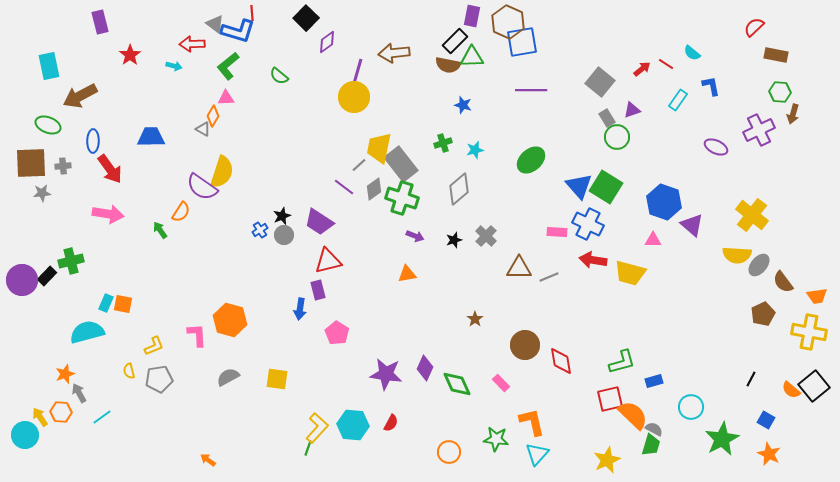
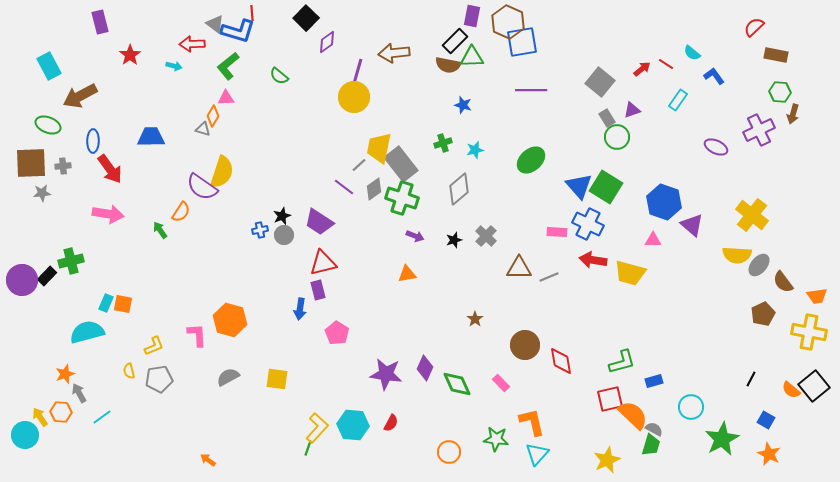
cyan rectangle at (49, 66): rotated 16 degrees counterclockwise
blue L-shape at (711, 86): moved 3 px right, 10 px up; rotated 25 degrees counterclockwise
gray triangle at (203, 129): rotated 14 degrees counterclockwise
blue cross at (260, 230): rotated 21 degrees clockwise
red triangle at (328, 261): moved 5 px left, 2 px down
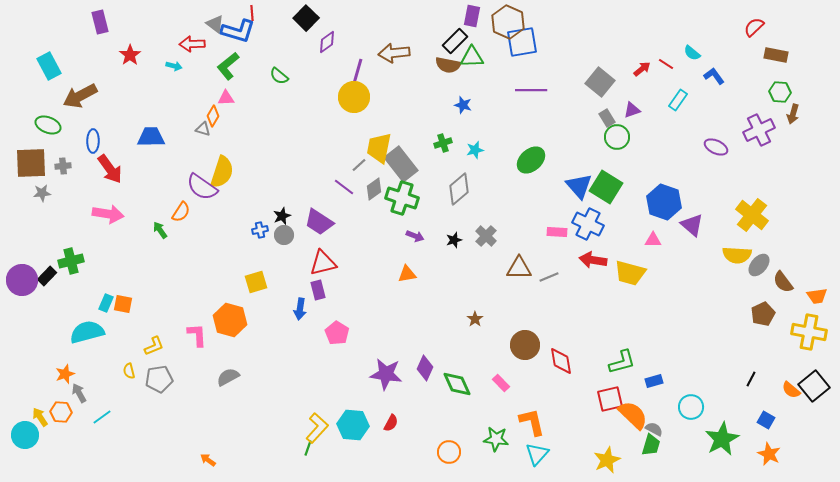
yellow square at (277, 379): moved 21 px left, 97 px up; rotated 25 degrees counterclockwise
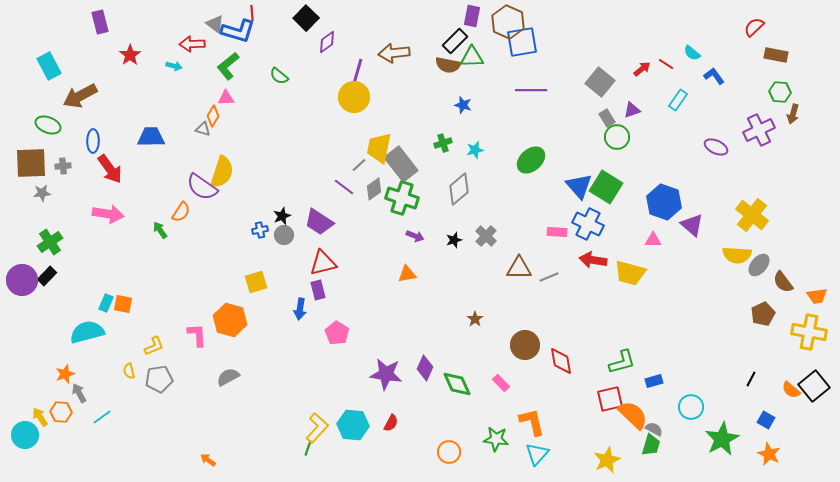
green cross at (71, 261): moved 21 px left, 19 px up; rotated 20 degrees counterclockwise
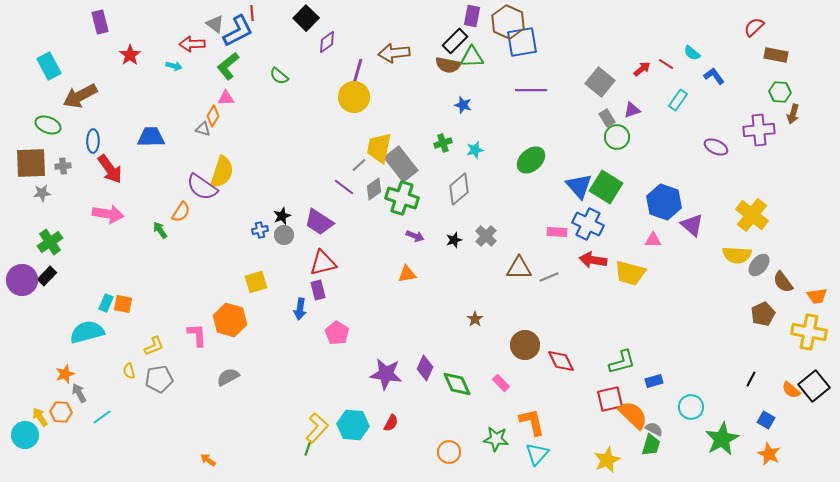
blue L-shape at (238, 31): rotated 44 degrees counterclockwise
purple cross at (759, 130): rotated 20 degrees clockwise
red diamond at (561, 361): rotated 16 degrees counterclockwise
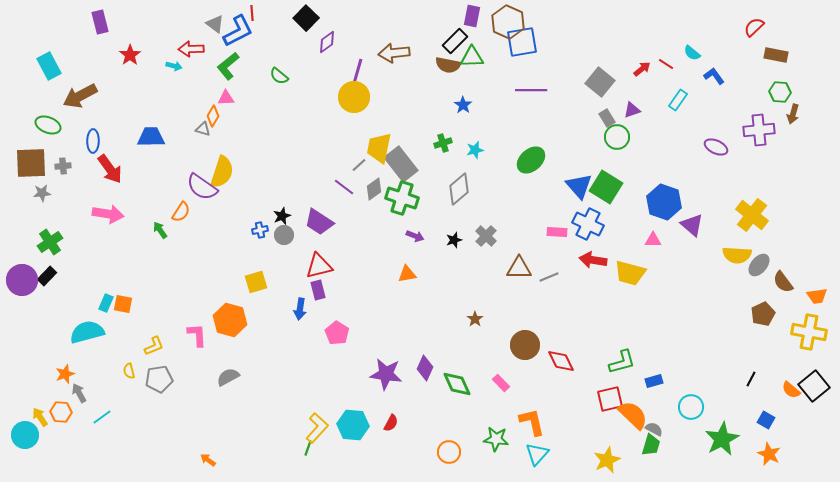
red arrow at (192, 44): moved 1 px left, 5 px down
blue star at (463, 105): rotated 18 degrees clockwise
red triangle at (323, 263): moved 4 px left, 3 px down
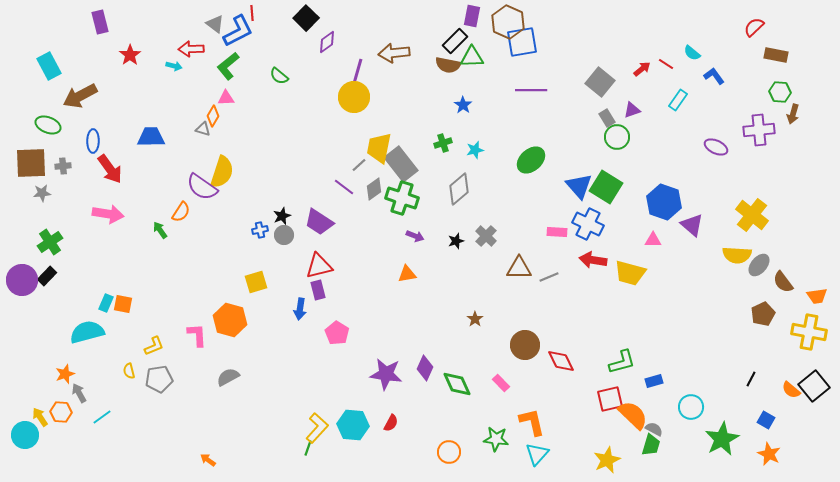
black star at (454, 240): moved 2 px right, 1 px down
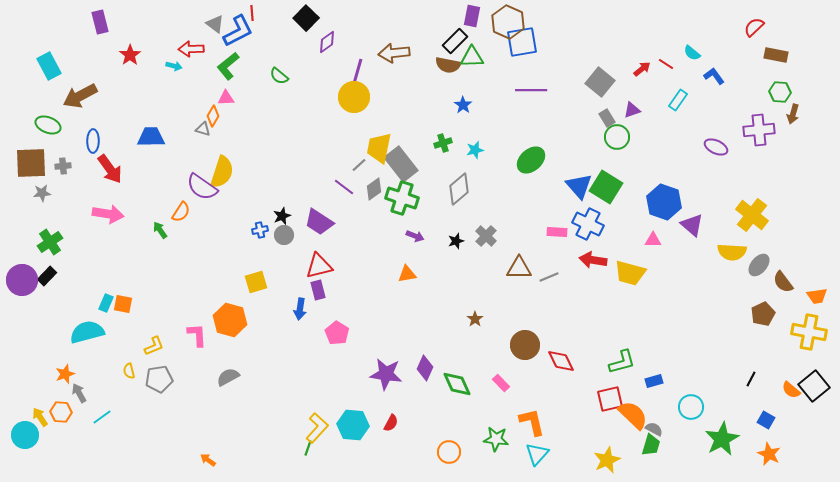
yellow semicircle at (737, 255): moved 5 px left, 3 px up
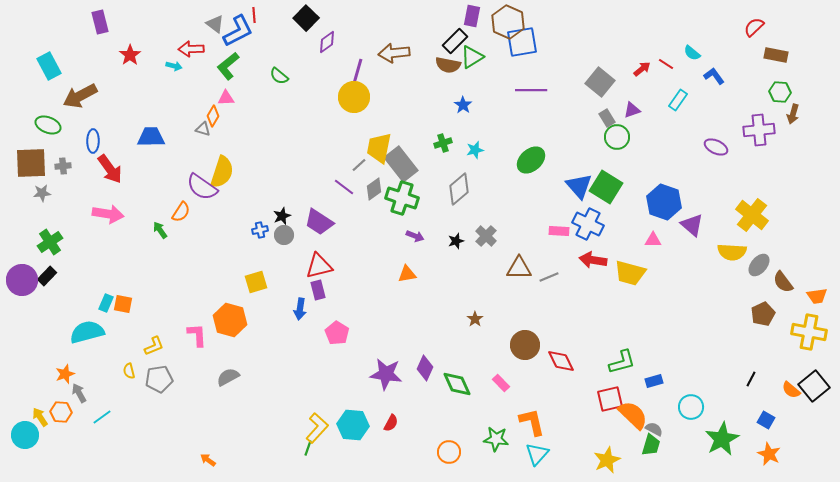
red line at (252, 13): moved 2 px right, 2 px down
green triangle at (472, 57): rotated 30 degrees counterclockwise
pink rectangle at (557, 232): moved 2 px right, 1 px up
